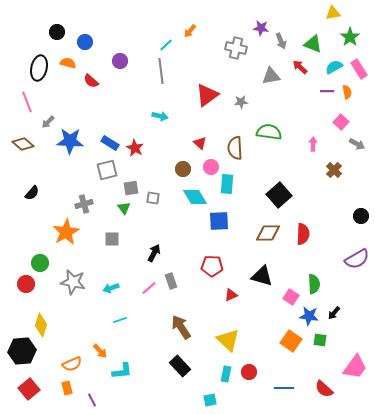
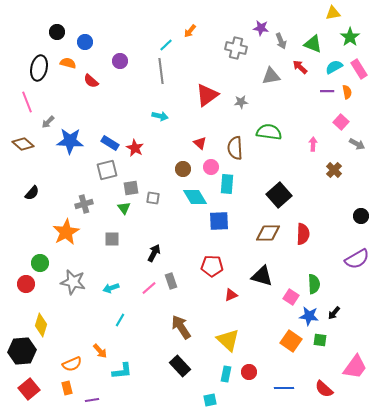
cyan line at (120, 320): rotated 40 degrees counterclockwise
purple line at (92, 400): rotated 72 degrees counterclockwise
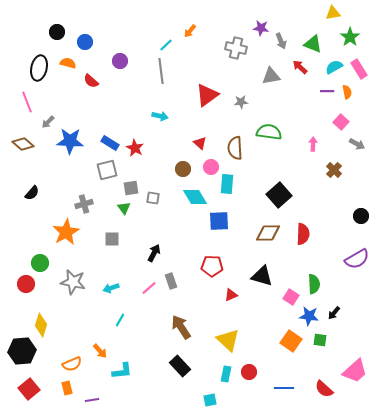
pink trapezoid at (355, 367): moved 4 px down; rotated 12 degrees clockwise
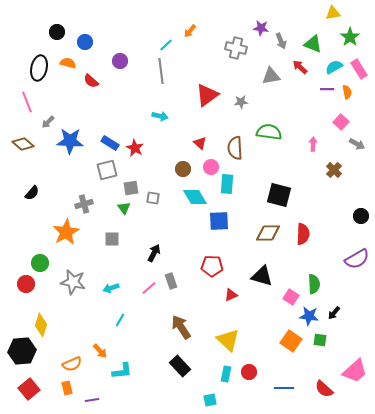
purple line at (327, 91): moved 2 px up
black square at (279, 195): rotated 35 degrees counterclockwise
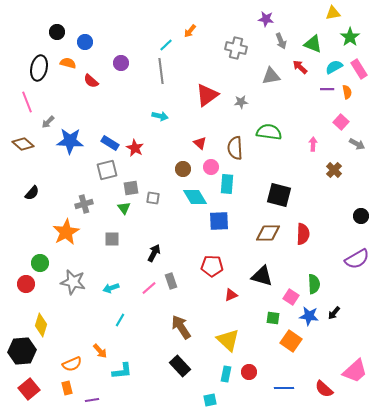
purple star at (261, 28): moved 5 px right, 9 px up
purple circle at (120, 61): moved 1 px right, 2 px down
green square at (320, 340): moved 47 px left, 22 px up
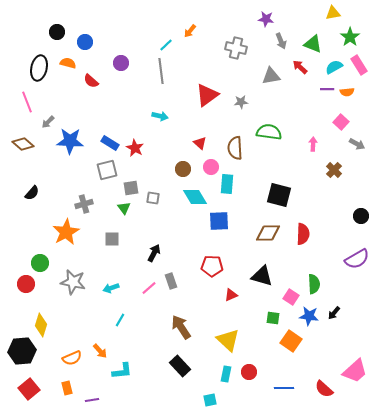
pink rectangle at (359, 69): moved 4 px up
orange semicircle at (347, 92): rotated 96 degrees clockwise
orange semicircle at (72, 364): moved 6 px up
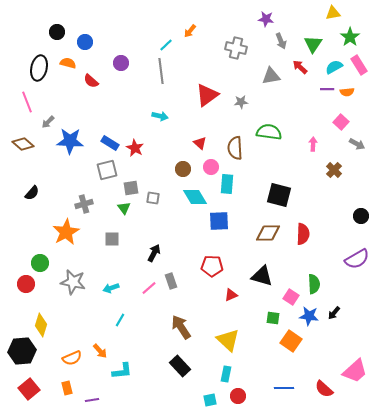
green triangle at (313, 44): rotated 42 degrees clockwise
red circle at (249, 372): moved 11 px left, 24 px down
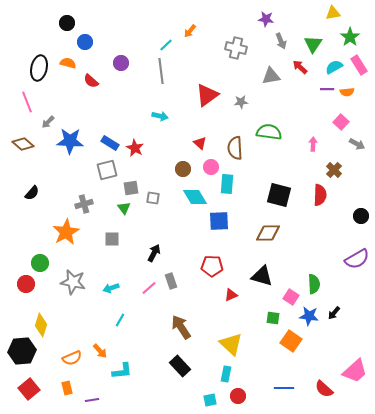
black circle at (57, 32): moved 10 px right, 9 px up
red semicircle at (303, 234): moved 17 px right, 39 px up
yellow triangle at (228, 340): moved 3 px right, 4 px down
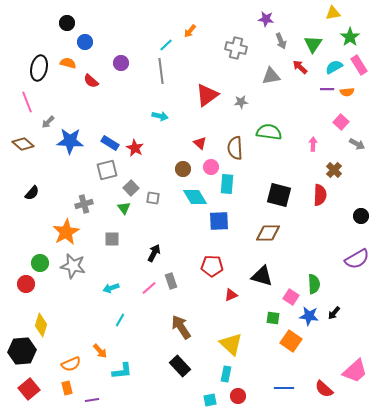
gray square at (131, 188): rotated 35 degrees counterclockwise
gray star at (73, 282): moved 16 px up
orange semicircle at (72, 358): moved 1 px left, 6 px down
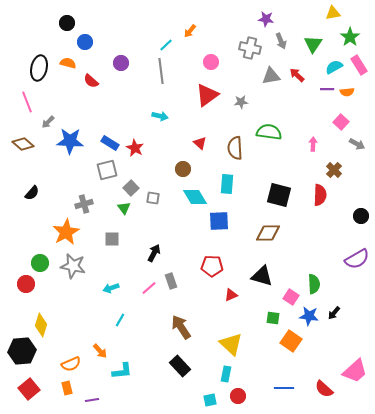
gray cross at (236, 48): moved 14 px right
red arrow at (300, 67): moved 3 px left, 8 px down
pink circle at (211, 167): moved 105 px up
